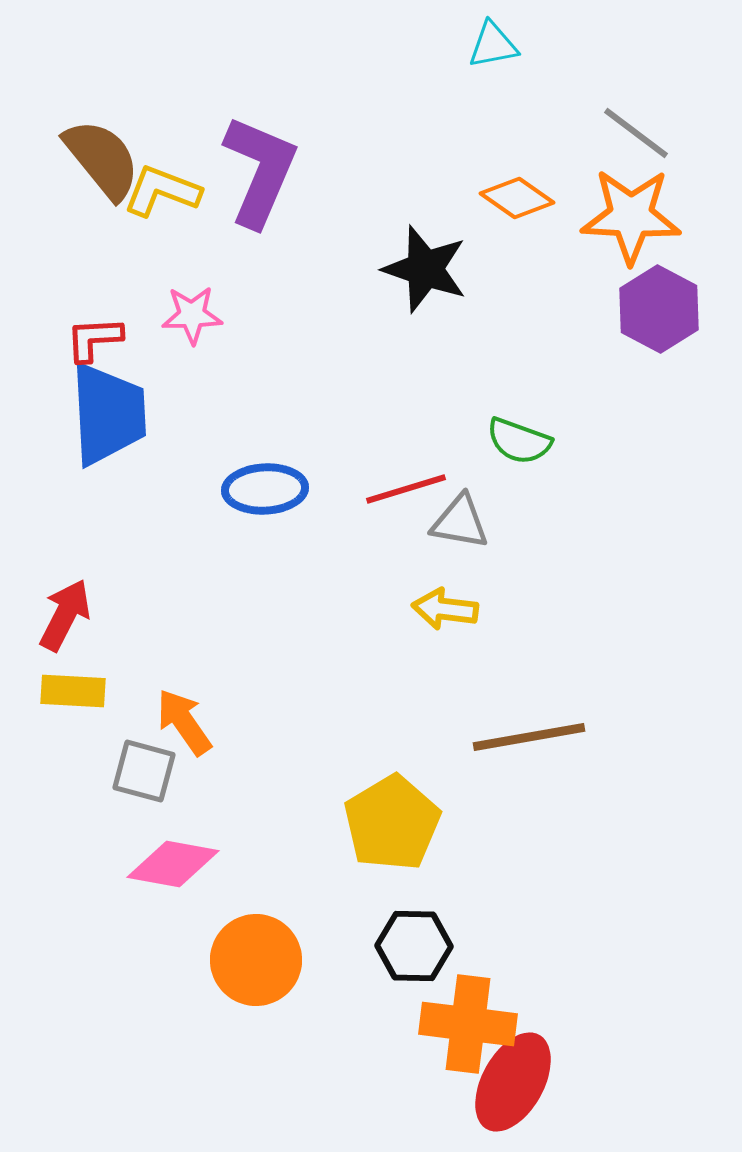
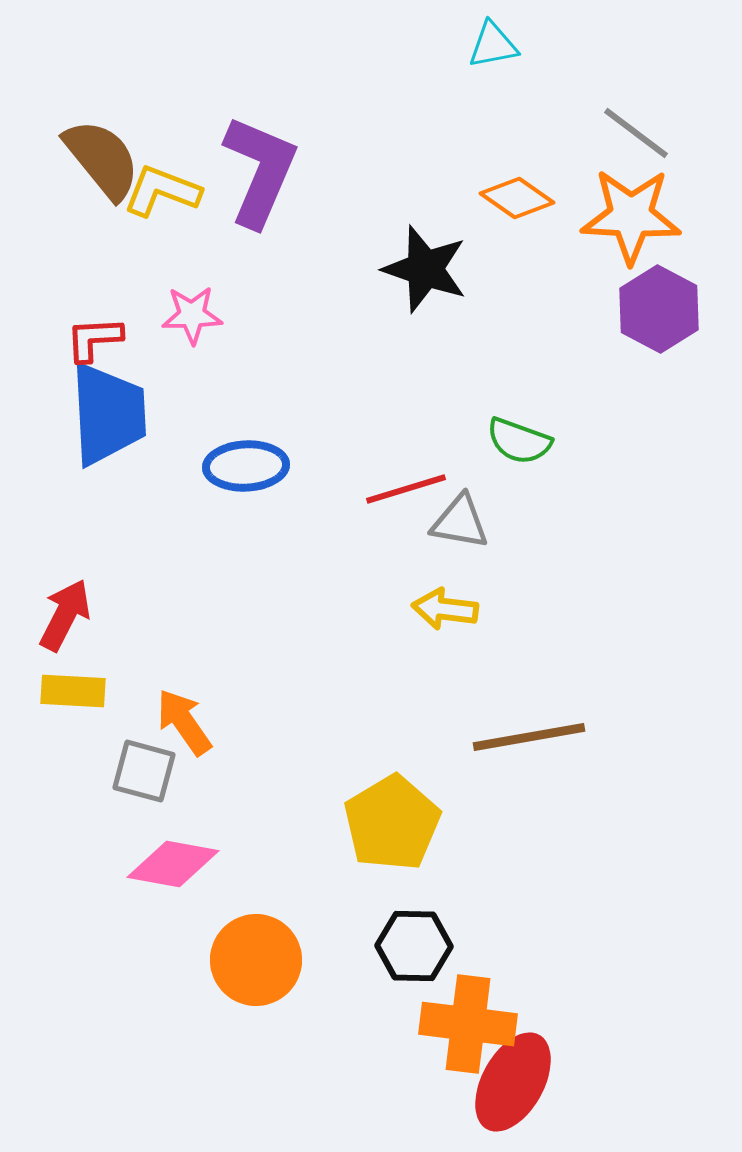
blue ellipse: moved 19 px left, 23 px up
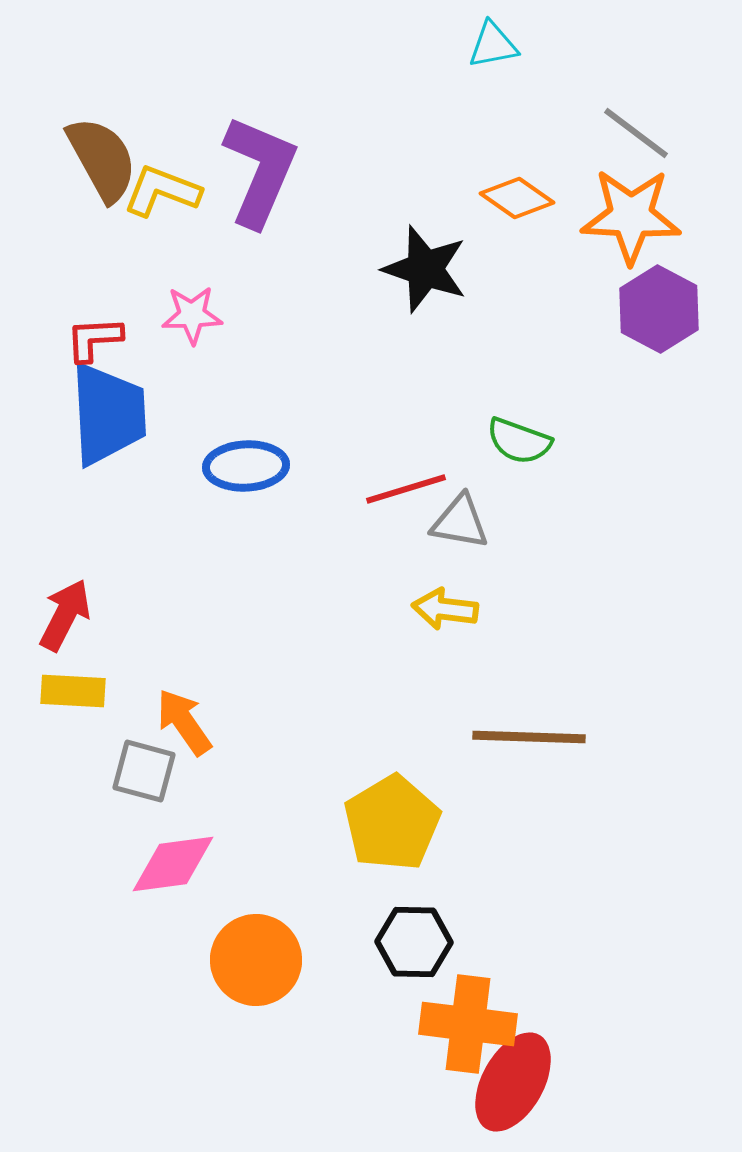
brown semicircle: rotated 10 degrees clockwise
brown line: rotated 12 degrees clockwise
pink diamond: rotated 18 degrees counterclockwise
black hexagon: moved 4 px up
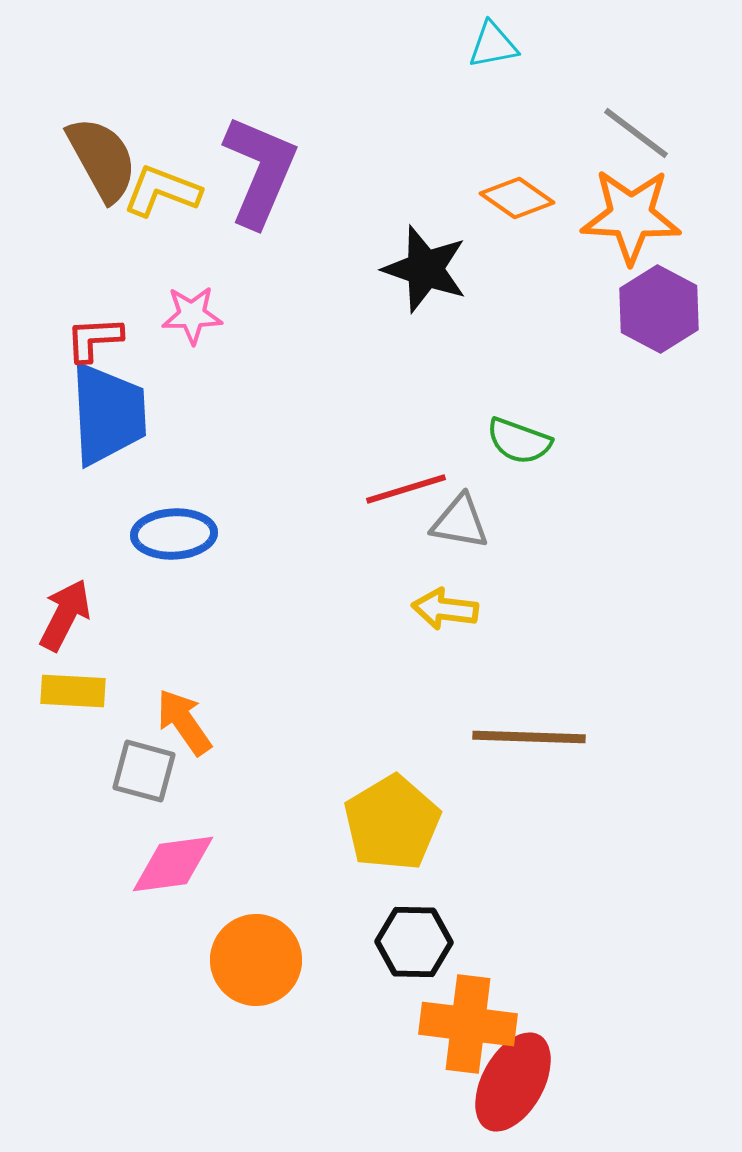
blue ellipse: moved 72 px left, 68 px down
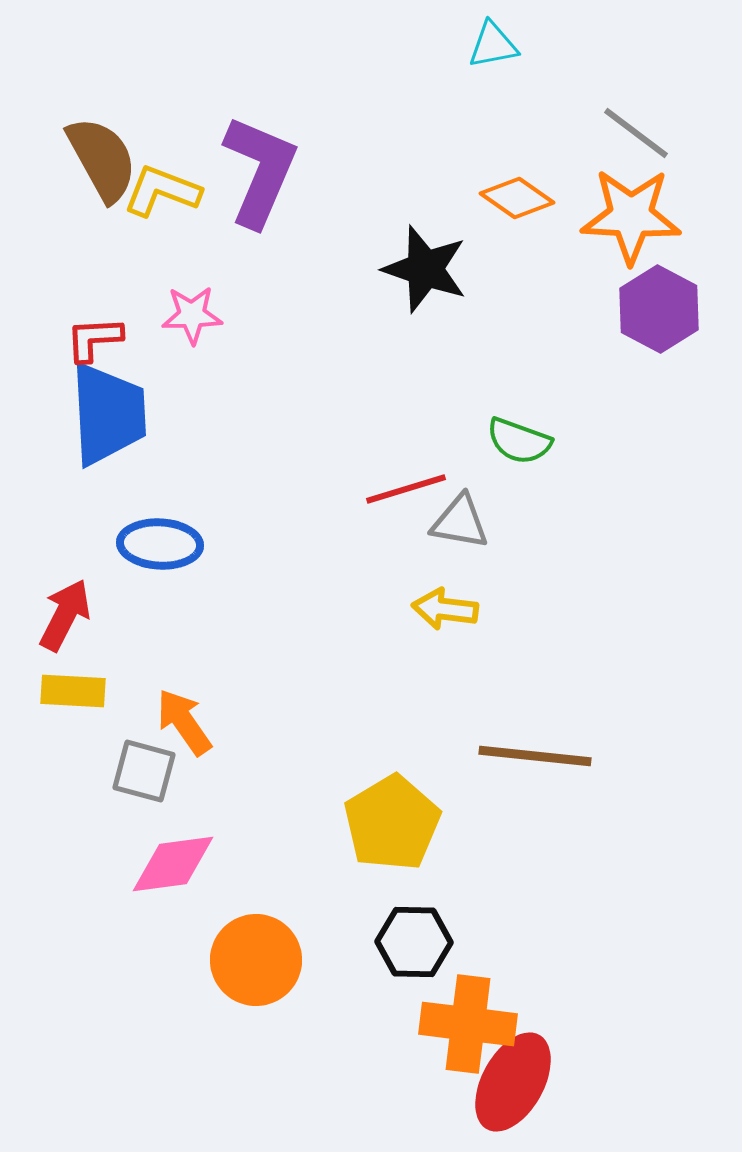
blue ellipse: moved 14 px left, 10 px down; rotated 6 degrees clockwise
brown line: moved 6 px right, 19 px down; rotated 4 degrees clockwise
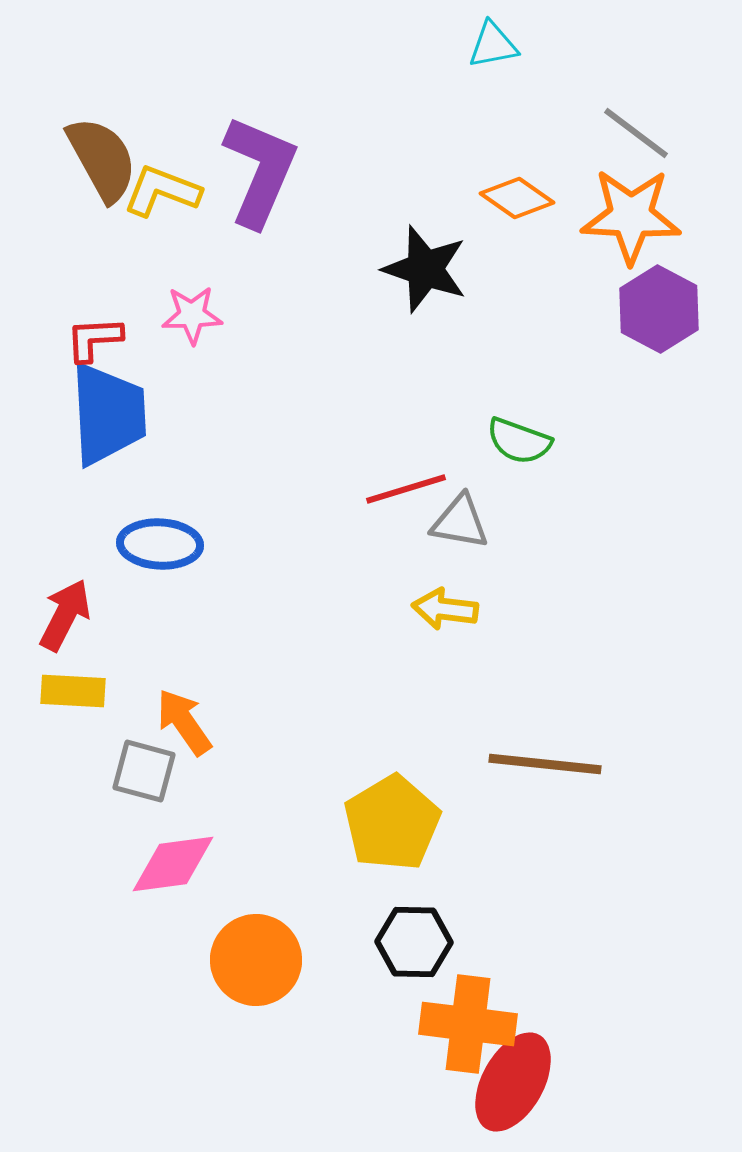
brown line: moved 10 px right, 8 px down
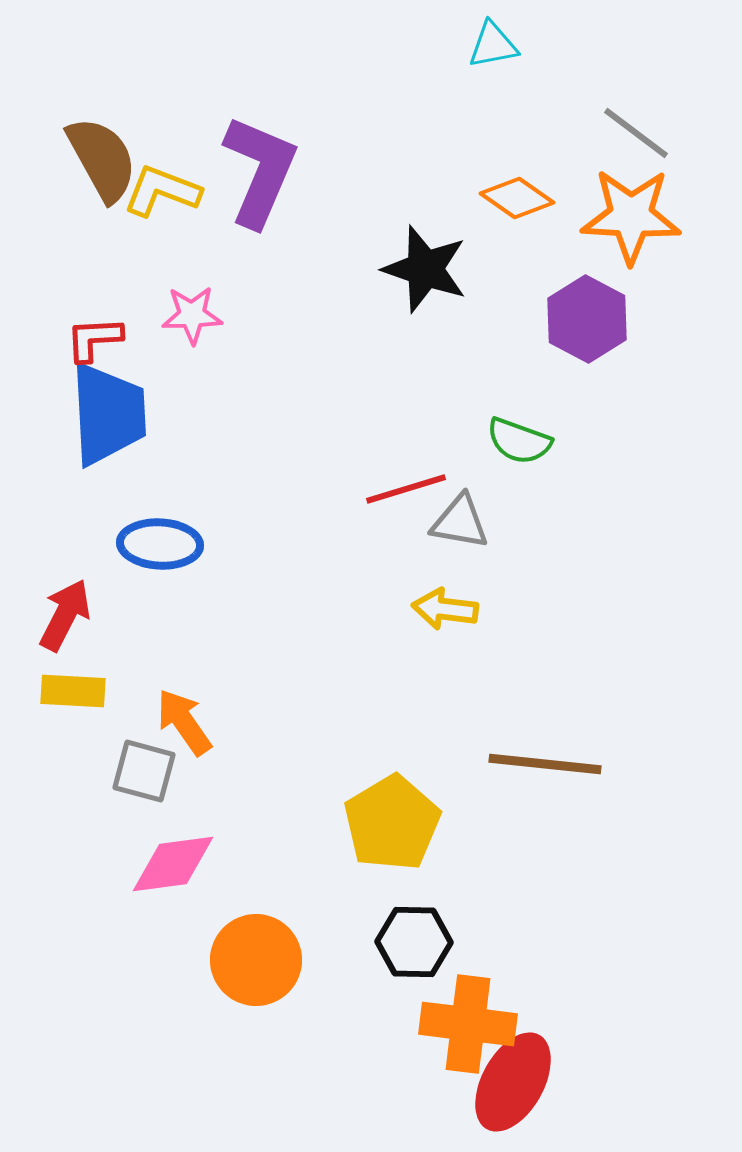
purple hexagon: moved 72 px left, 10 px down
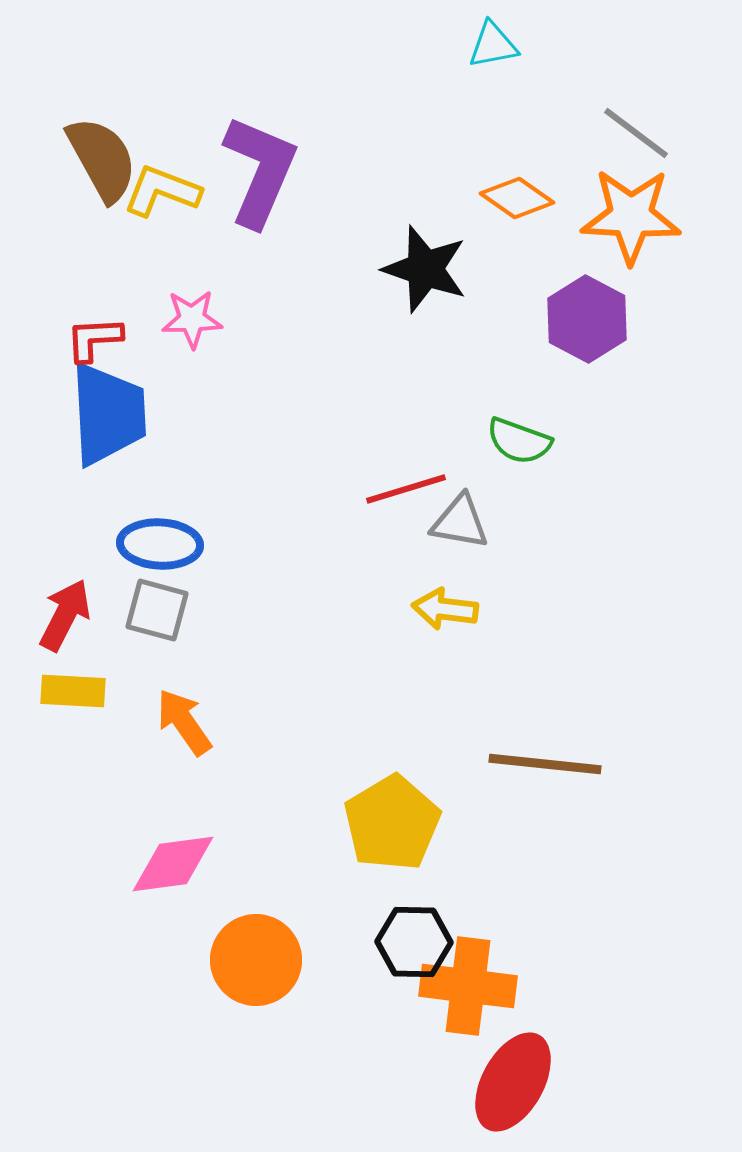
pink star: moved 4 px down
gray square: moved 13 px right, 161 px up
orange cross: moved 38 px up
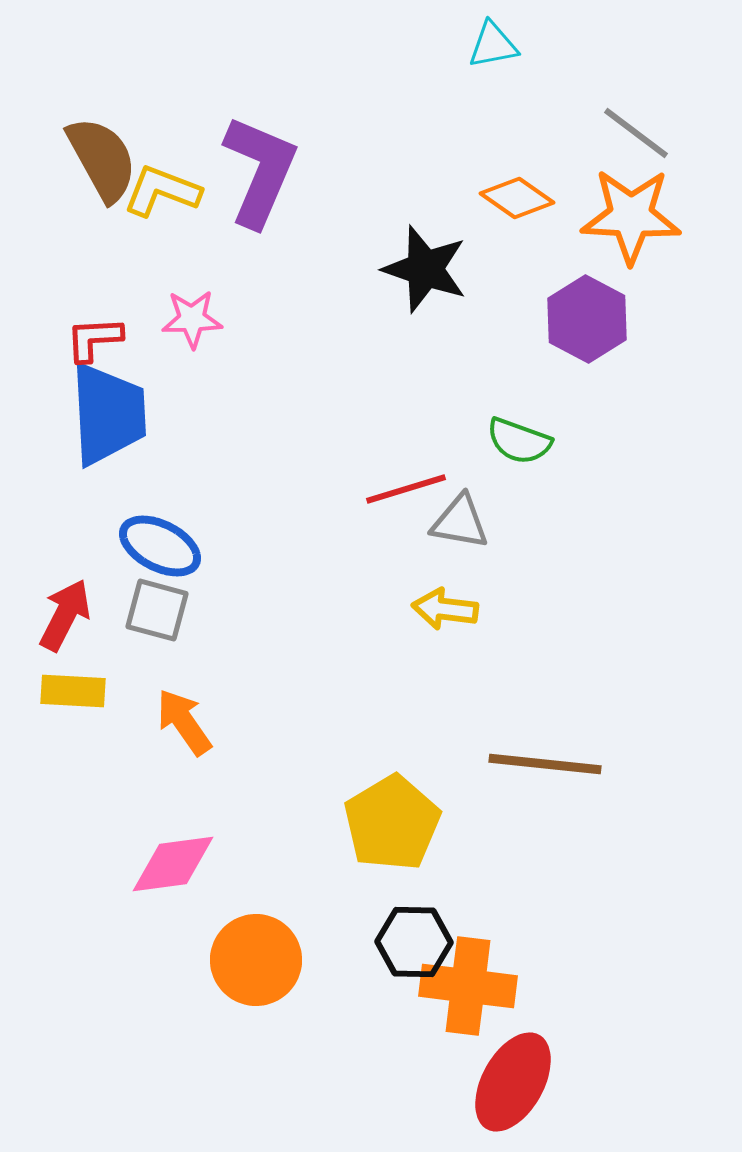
blue ellipse: moved 2 px down; rotated 24 degrees clockwise
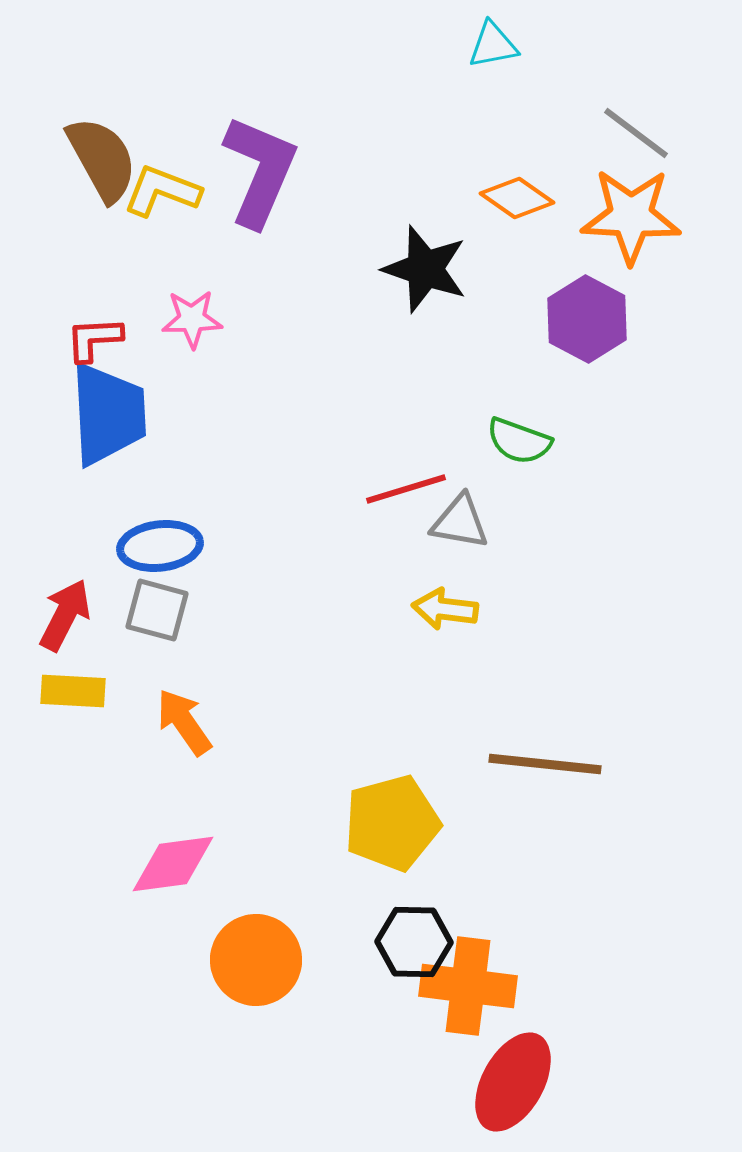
blue ellipse: rotated 34 degrees counterclockwise
yellow pentagon: rotated 16 degrees clockwise
